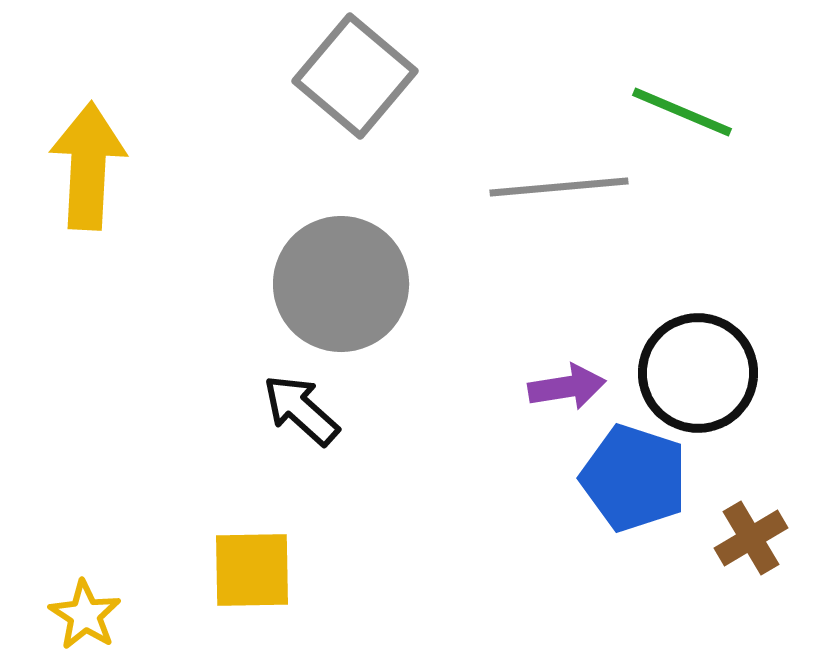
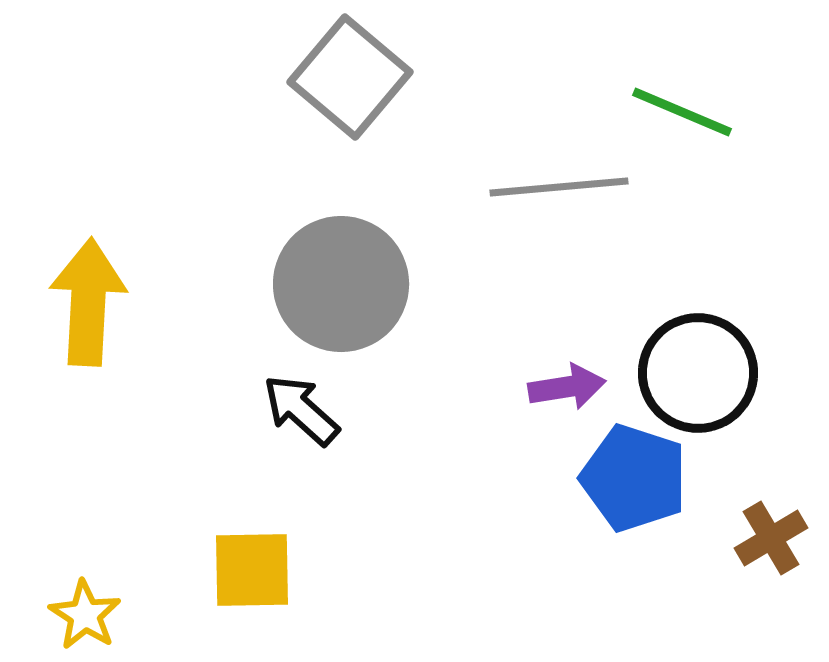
gray square: moved 5 px left, 1 px down
yellow arrow: moved 136 px down
brown cross: moved 20 px right
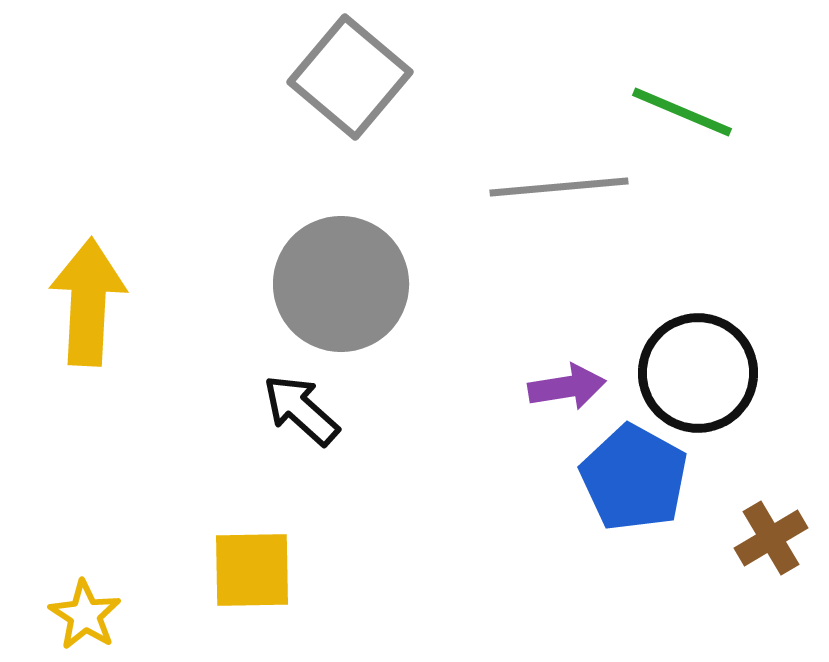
blue pentagon: rotated 11 degrees clockwise
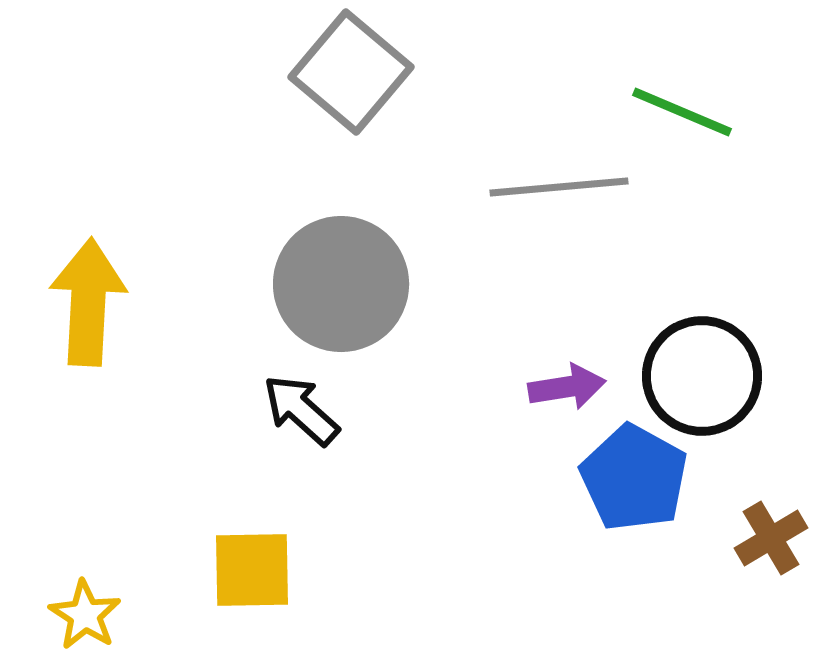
gray square: moved 1 px right, 5 px up
black circle: moved 4 px right, 3 px down
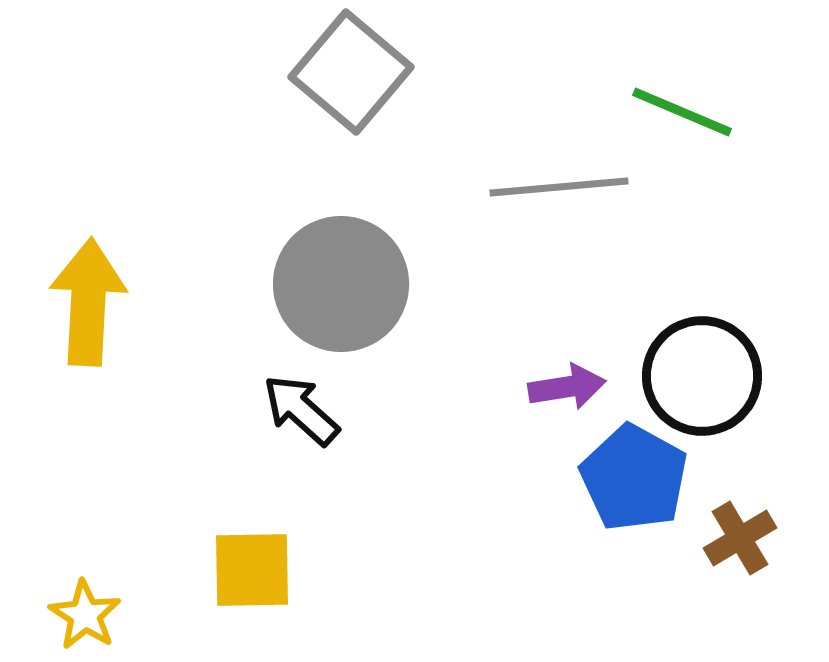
brown cross: moved 31 px left
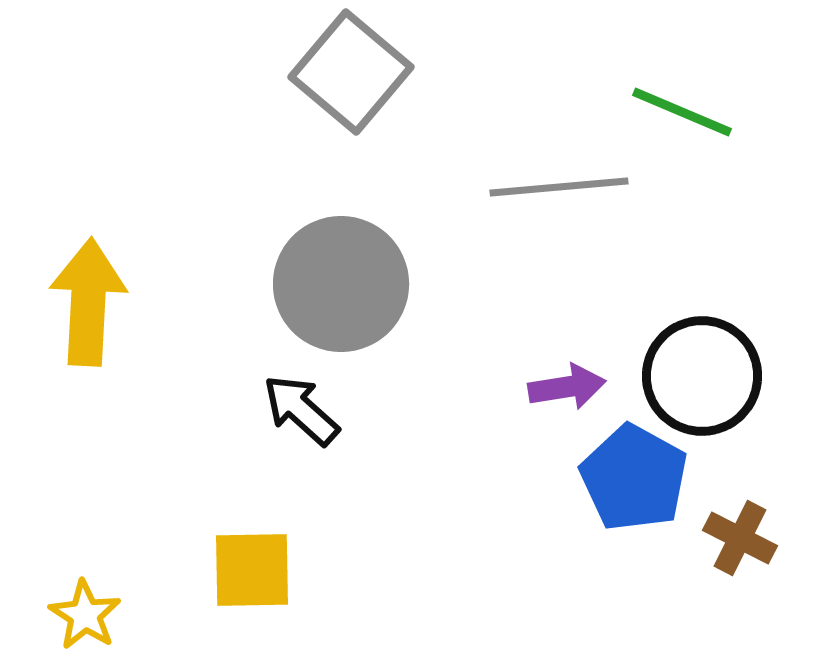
brown cross: rotated 32 degrees counterclockwise
